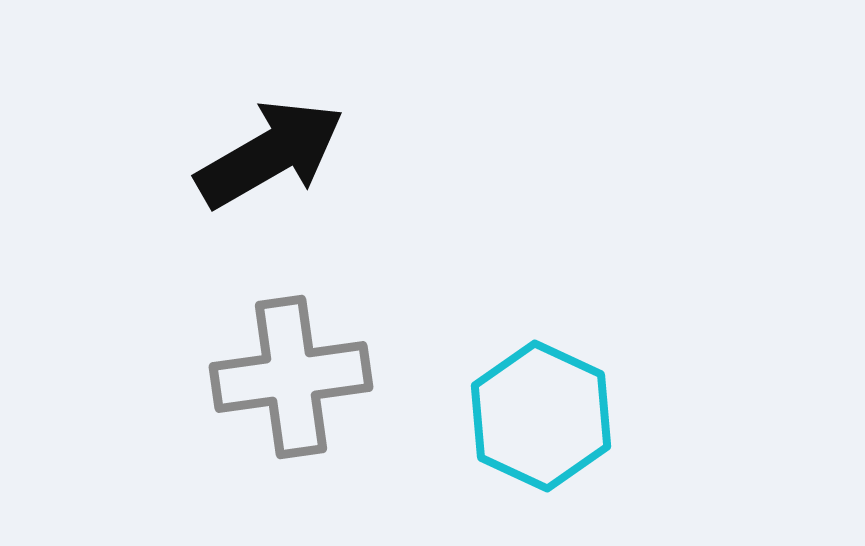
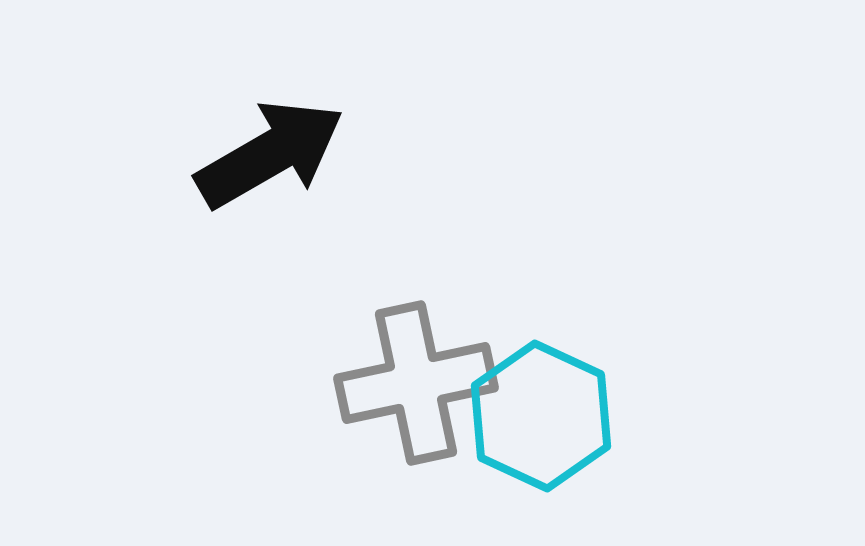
gray cross: moved 125 px right, 6 px down; rotated 4 degrees counterclockwise
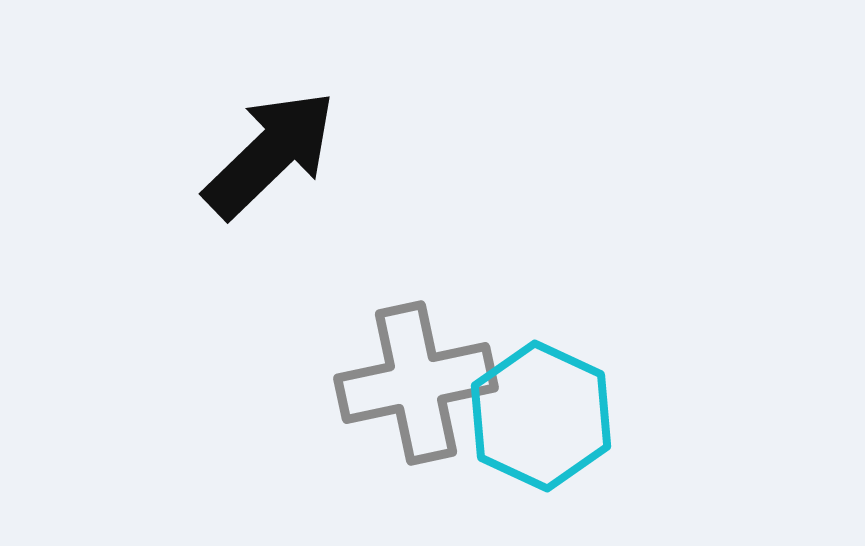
black arrow: rotated 14 degrees counterclockwise
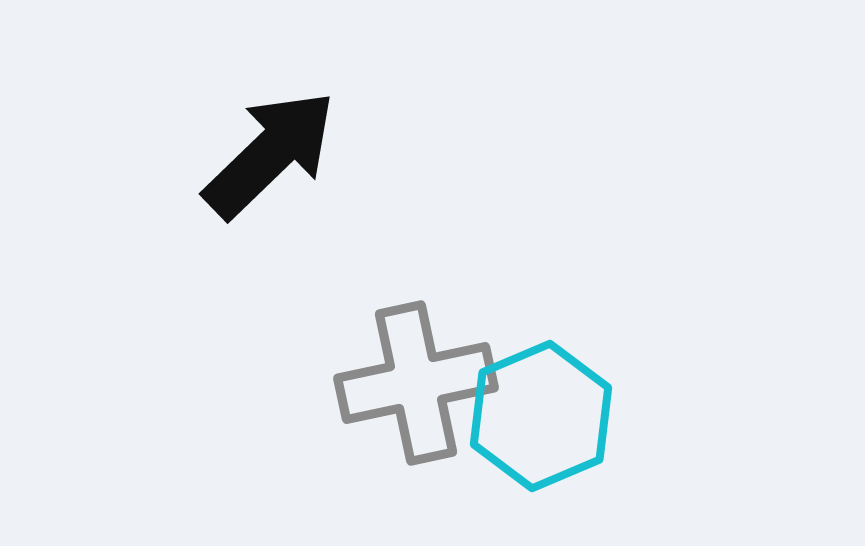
cyan hexagon: rotated 12 degrees clockwise
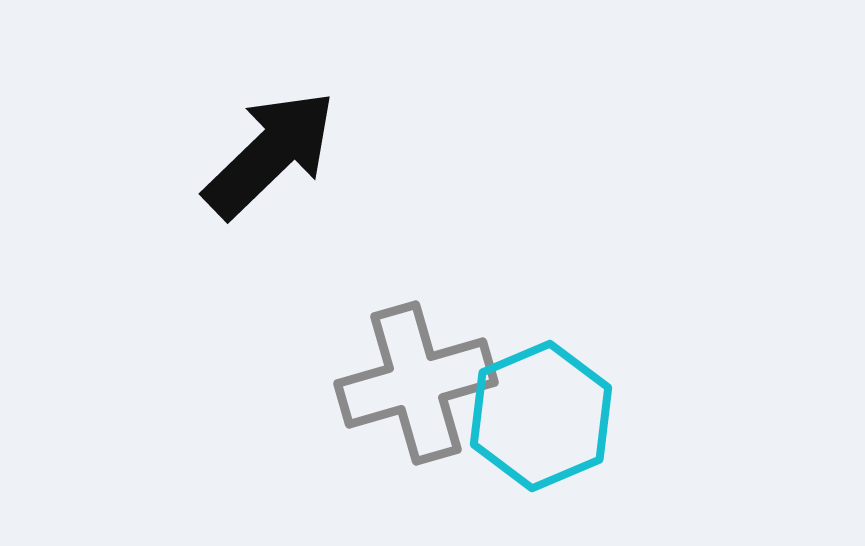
gray cross: rotated 4 degrees counterclockwise
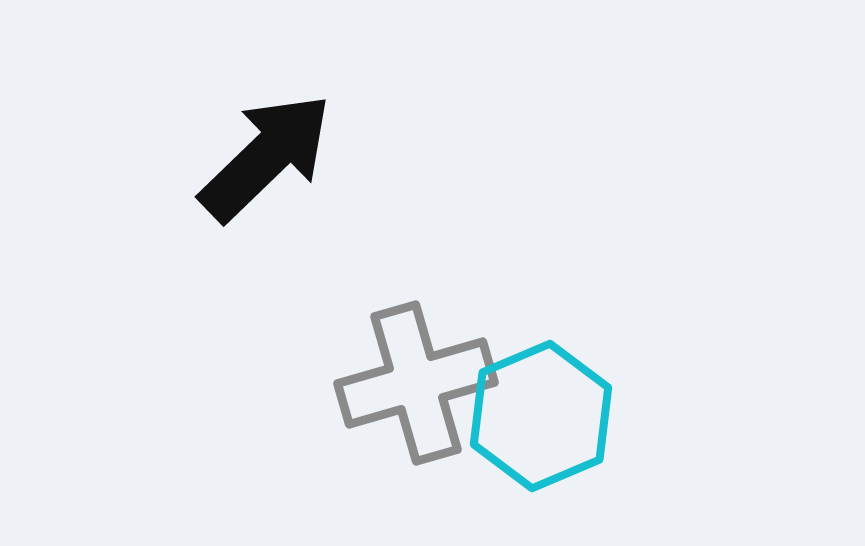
black arrow: moved 4 px left, 3 px down
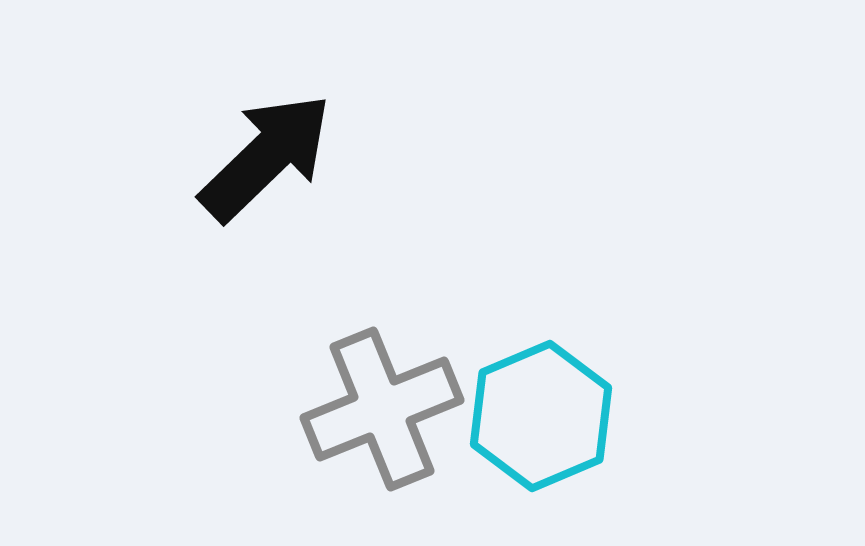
gray cross: moved 34 px left, 26 px down; rotated 6 degrees counterclockwise
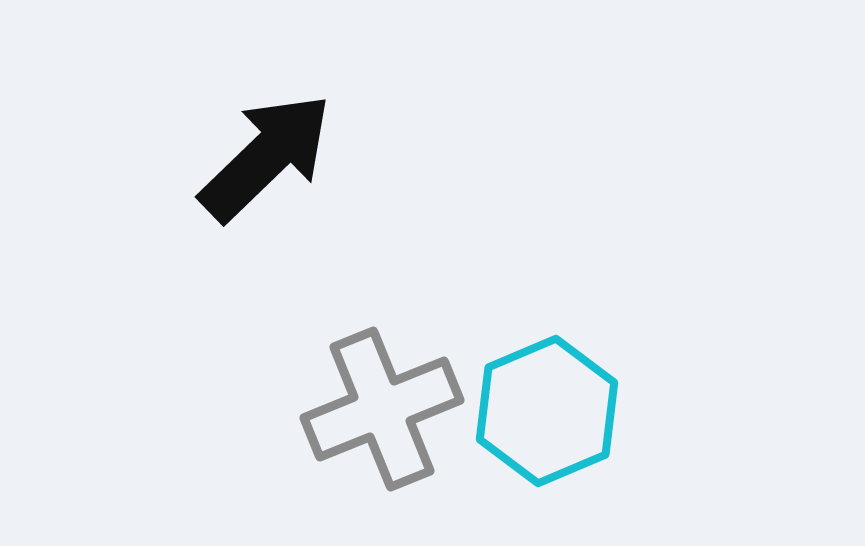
cyan hexagon: moved 6 px right, 5 px up
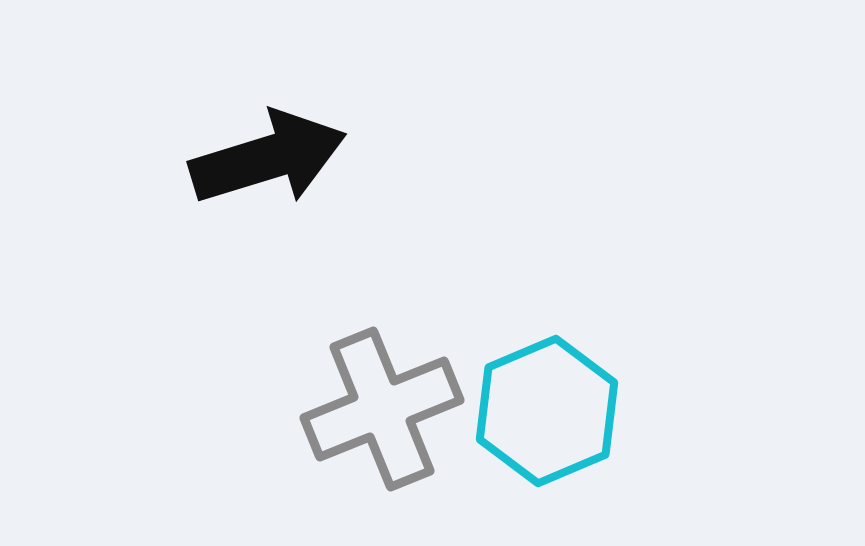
black arrow: moved 2 px right, 1 px down; rotated 27 degrees clockwise
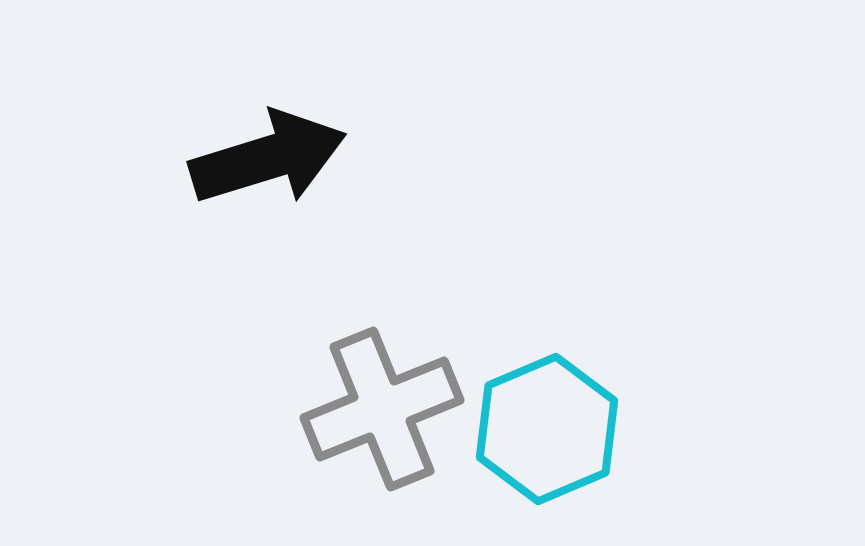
cyan hexagon: moved 18 px down
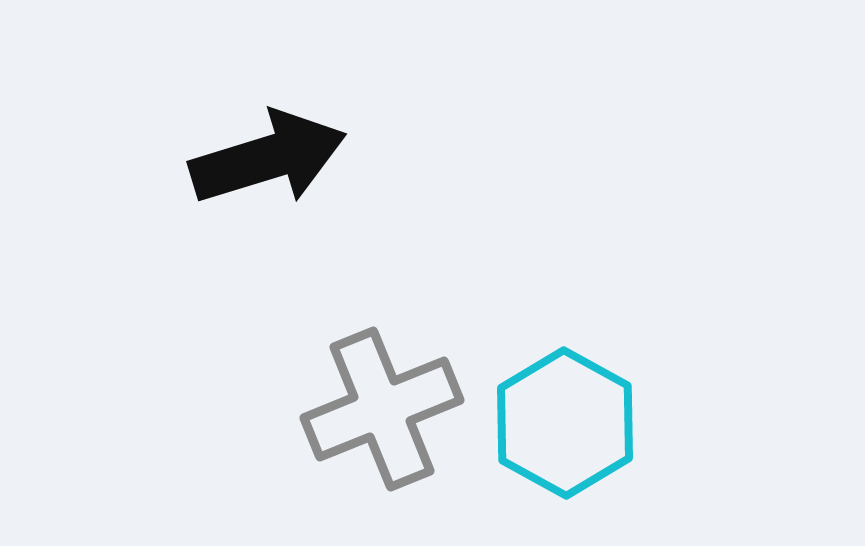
cyan hexagon: moved 18 px right, 6 px up; rotated 8 degrees counterclockwise
